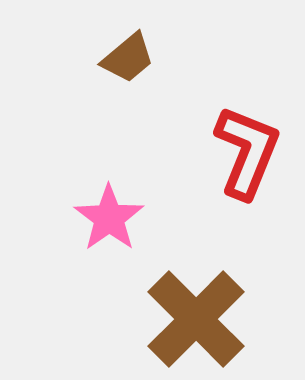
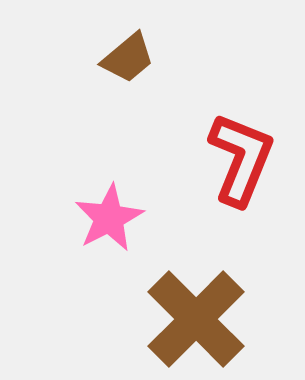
red L-shape: moved 6 px left, 7 px down
pink star: rotated 8 degrees clockwise
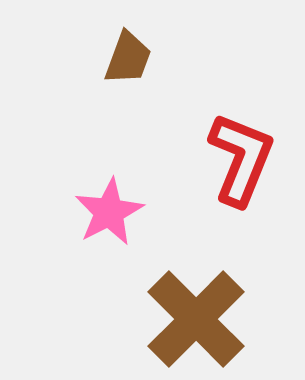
brown trapezoid: rotated 30 degrees counterclockwise
pink star: moved 6 px up
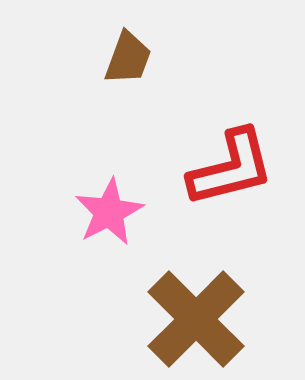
red L-shape: moved 10 px left, 9 px down; rotated 54 degrees clockwise
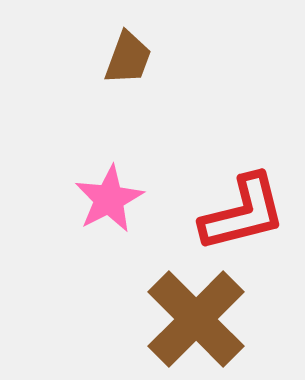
red L-shape: moved 12 px right, 45 px down
pink star: moved 13 px up
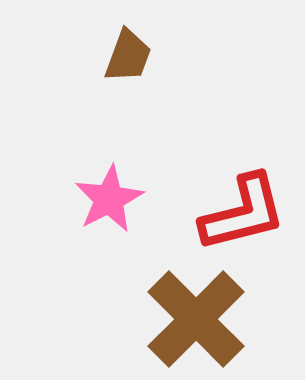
brown trapezoid: moved 2 px up
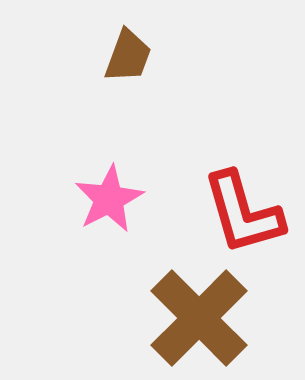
red L-shape: rotated 88 degrees clockwise
brown cross: moved 3 px right, 1 px up
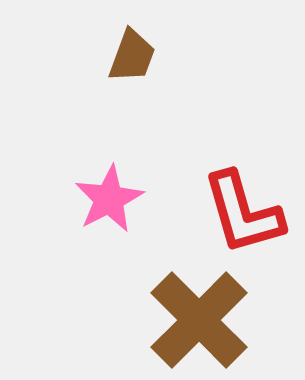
brown trapezoid: moved 4 px right
brown cross: moved 2 px down
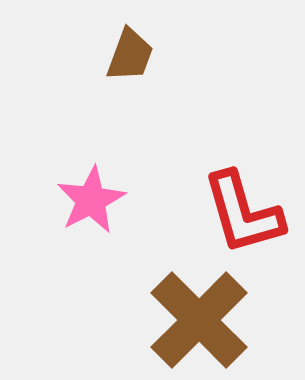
brown trapezoid: moved 2 px left, 1 px up
pink star: moved 18 px left, 1 px down
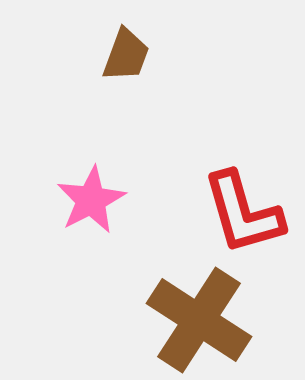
brown trapezoid: moved 4 px left
brown cross: rotated 12 degrees counterclockwise
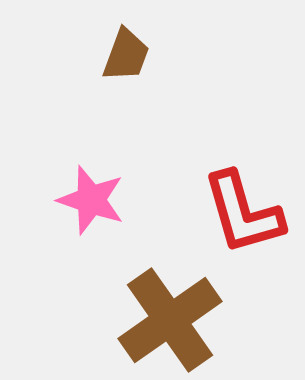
pink star: rotated 26 degrees counterclockwise
brown cross: moved 29 px left; rotated 22 degrees clockwise
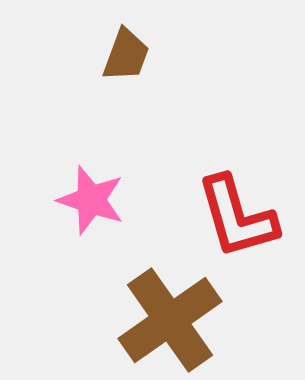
red L-shape: moved 6 px left, 4 px down
